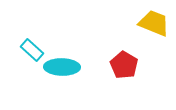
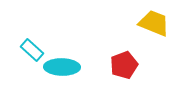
red pentagon: rotated 20 degrees clockwise
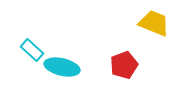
cyan ellipse: rotated 12 degrees clockwise
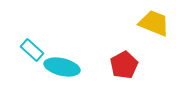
red pentagon: rotated 8 degrees counterclockwise
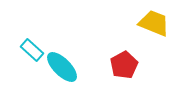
cyan ellipse: rotated 32 degrees clockwise
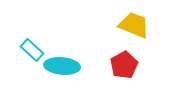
yellow trapezoid: moved 20 px left, 2 px down
cyan ellipse: moved 1 px up; rotated 40 degrees counterclockwise
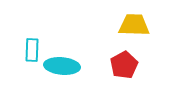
yellow trapezoid: rotated 20 degrees counterclockwise
cyan rectangle: rotated 50 degrees clockwise
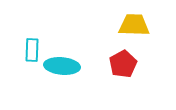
red pentagon: moved 1 px left, 1 px up
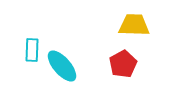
cyan ellipse: rotated 44 degrees clockwise
